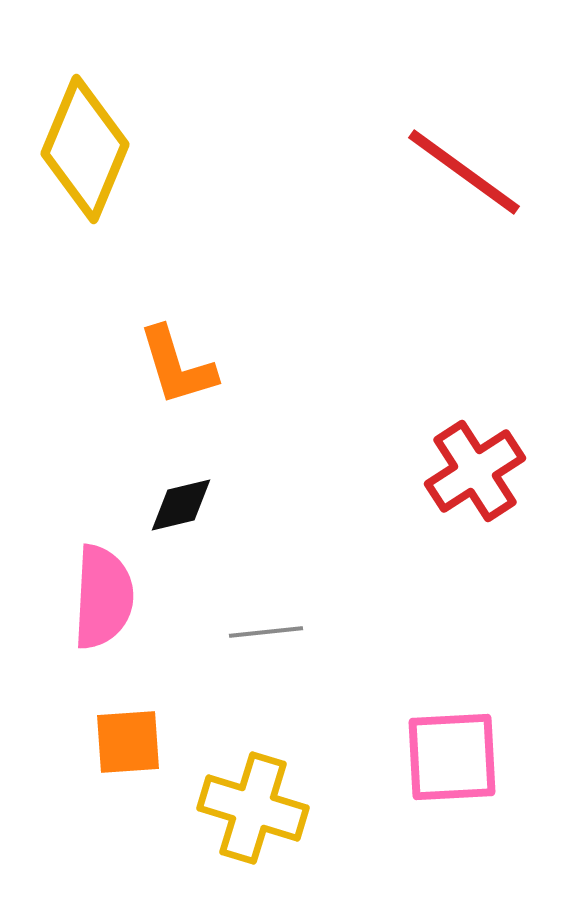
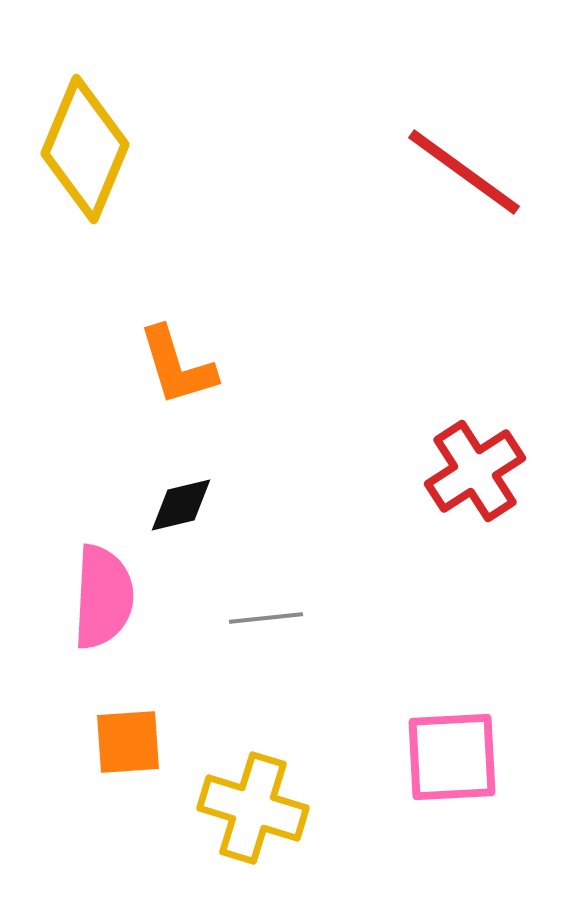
gray line: moved 14 px up
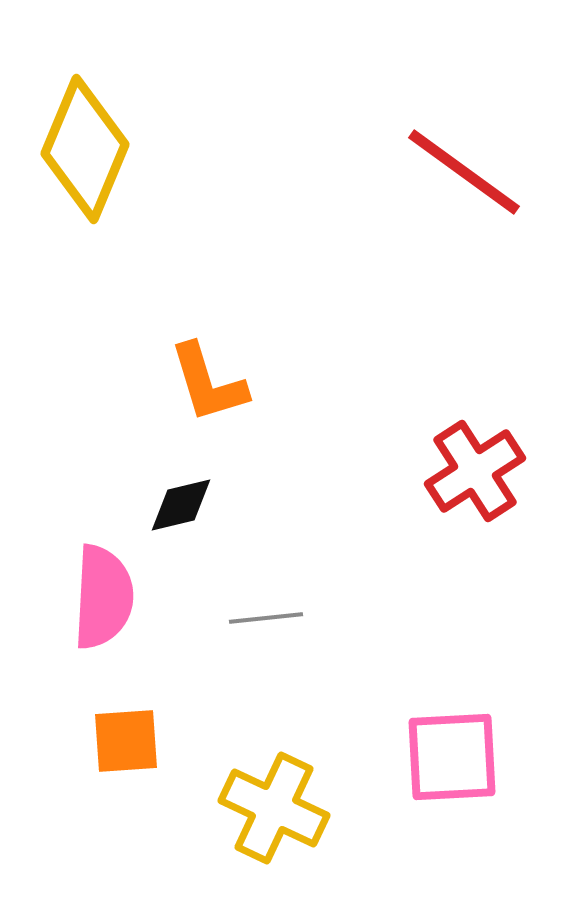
orange L-shape: moved 31 px right, 17 px down
orange square: moved 2 px left, 1 px up
yellow cross: moved 21 px right; rotated 8 degrees clockwise
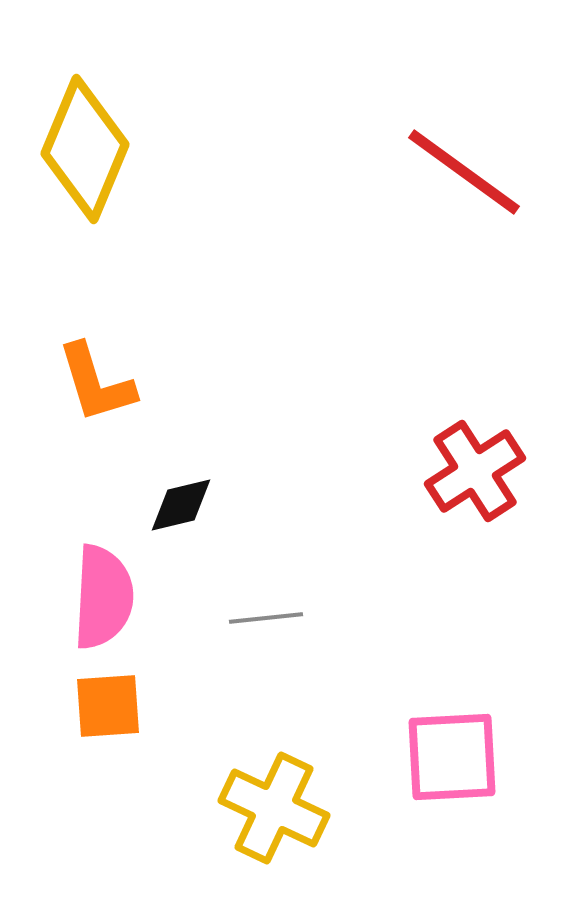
orange L-shape: moved 112 px left
orange square: moved 18 px left, 35 px up
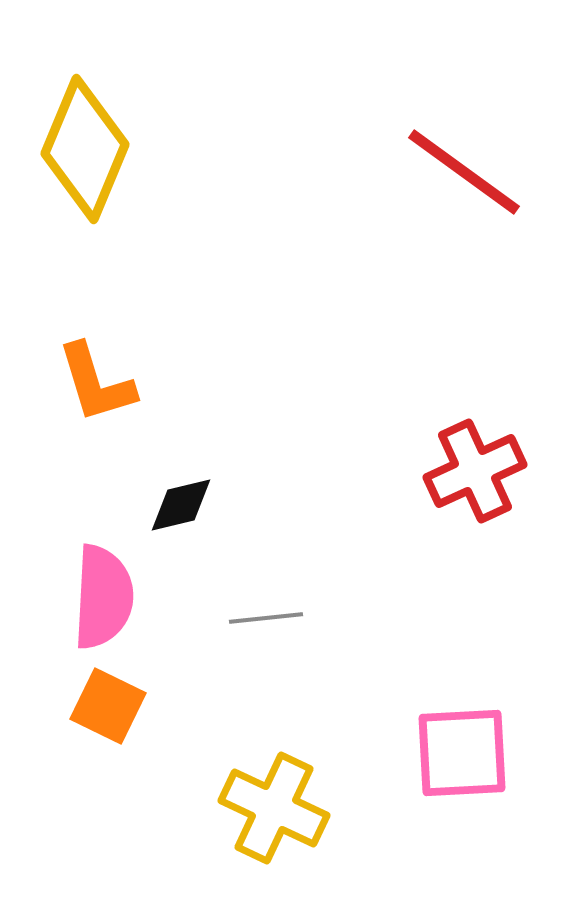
red cross: rotated 8 degrees clockwise
orange square: rotated 30 degrees clockwise
pink square: moved 10 px right, 4 px up
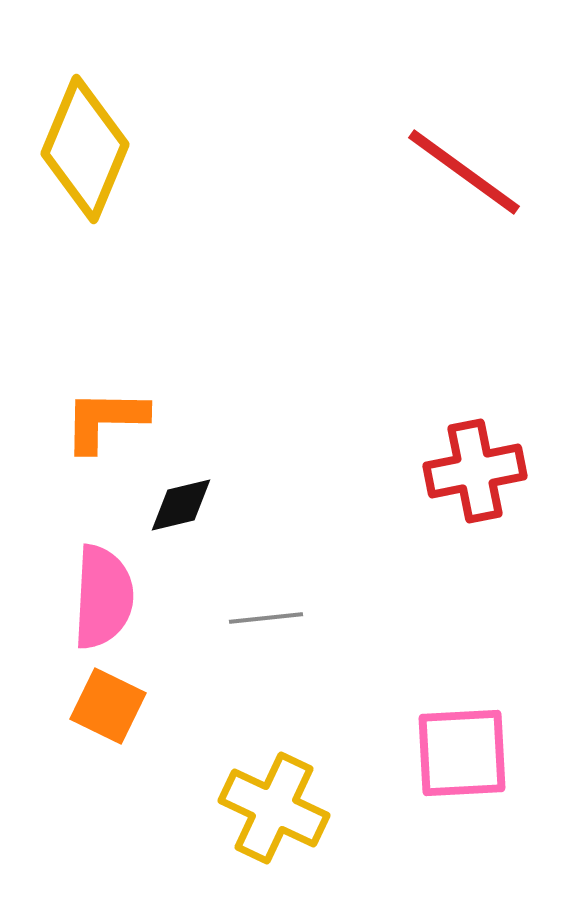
orange L-shape: moved 9 px right, 37 px down; rotated 108 degrees clockwise
red cross: rotated 14 degrees clockwise
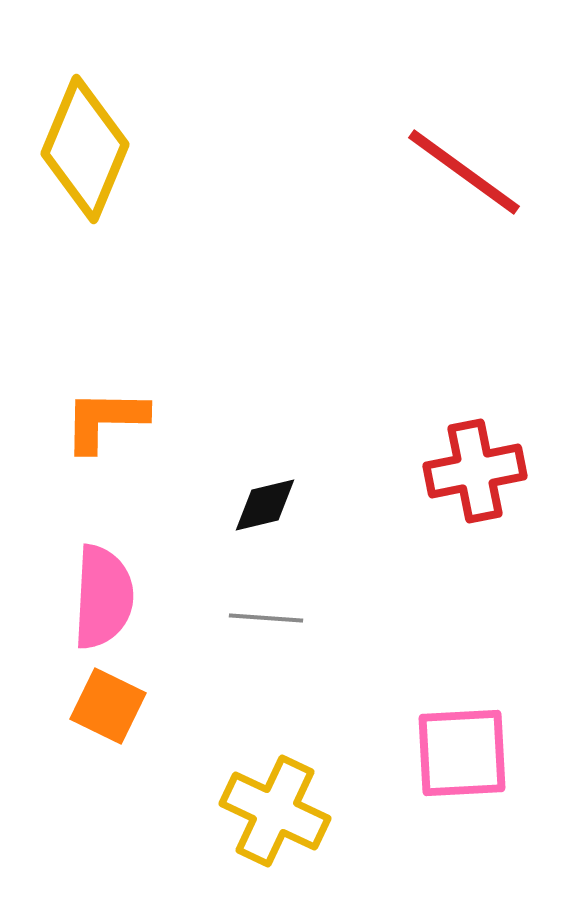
black diamond: moved 84 px right
gray line: rotated 10 degrees clockwise
yellow cross: moved 1 px right, 3 px down
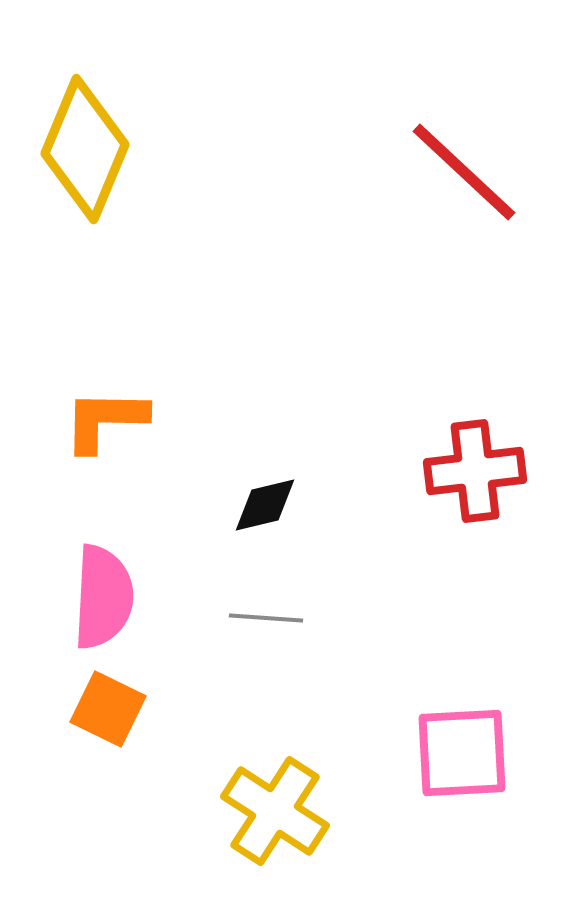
red line: rotated 7 degrees clockwise
red cross: rotated 4 degrees clockwise
orange square: moved 3 px down
yellow cross: rotated 8 degrees clockwise
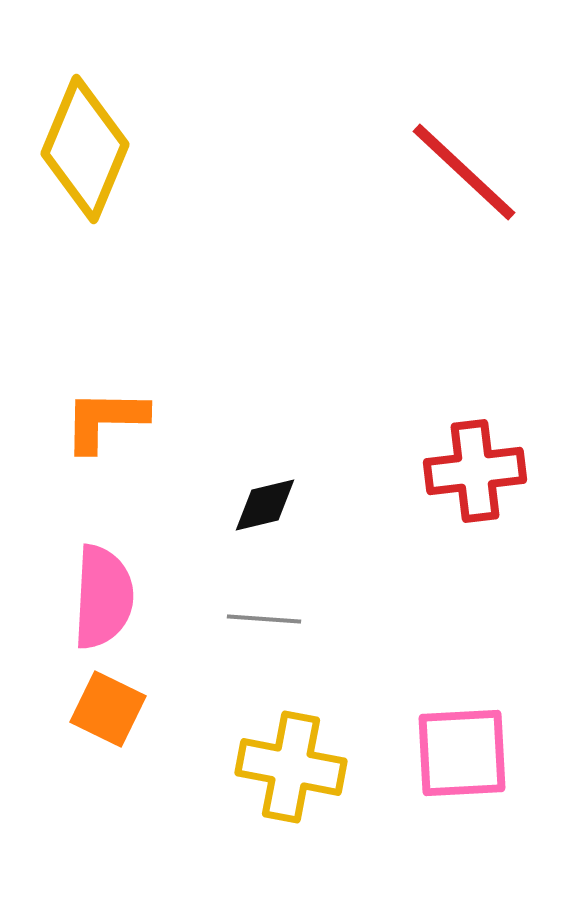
gray line: moved 2 px left, 1 px down
yellow cross: moved 16 px right, 44 px up; rotated 22 degrees counterclockwise
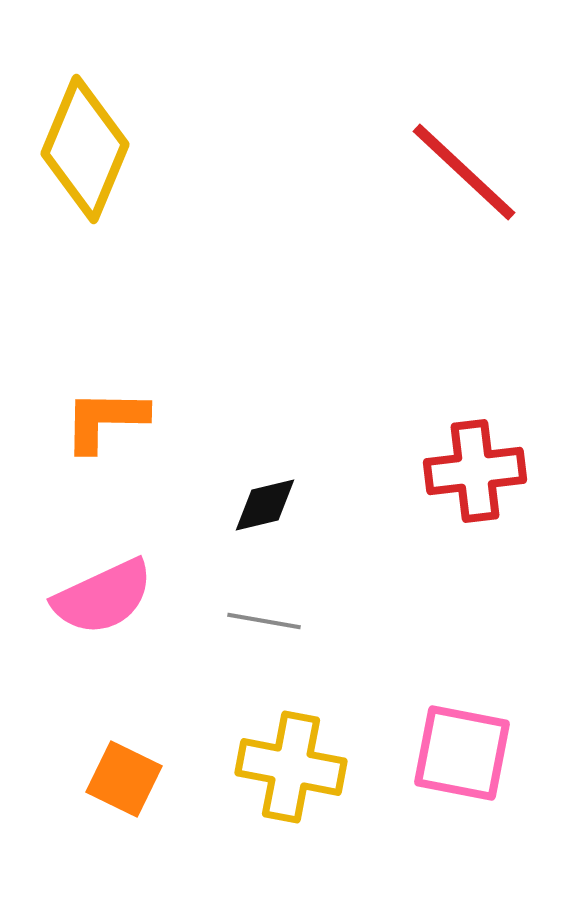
pink semicircle: rotated 62 degrees clockwise
gray line: moved 2 px down; rotated 6 degrees clockwise
orange square: moved 16 px right, 70 px down
pink square: rotated 14 degrees clockwise
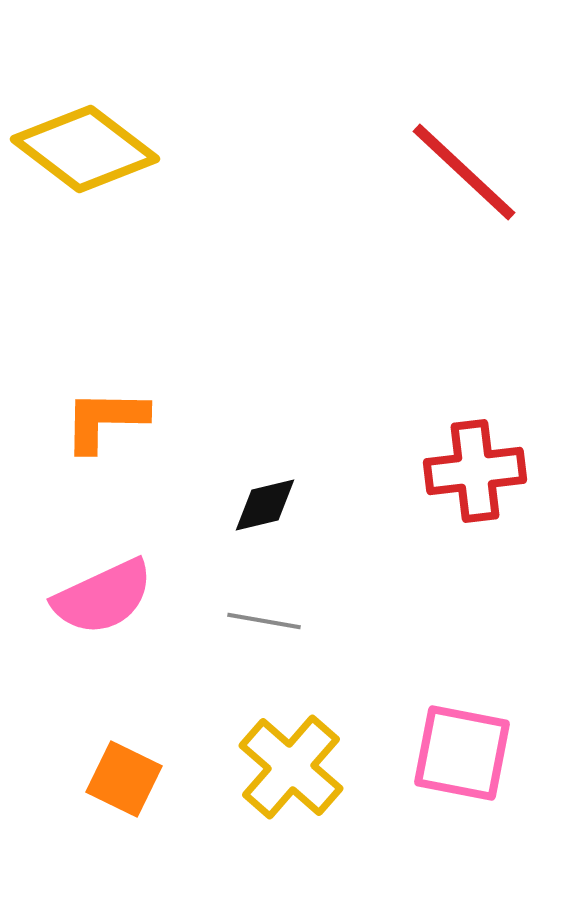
yellow diamond: rotated 75 degrees counterclockwise
yellow cross: rotated 30 degrees clockwise
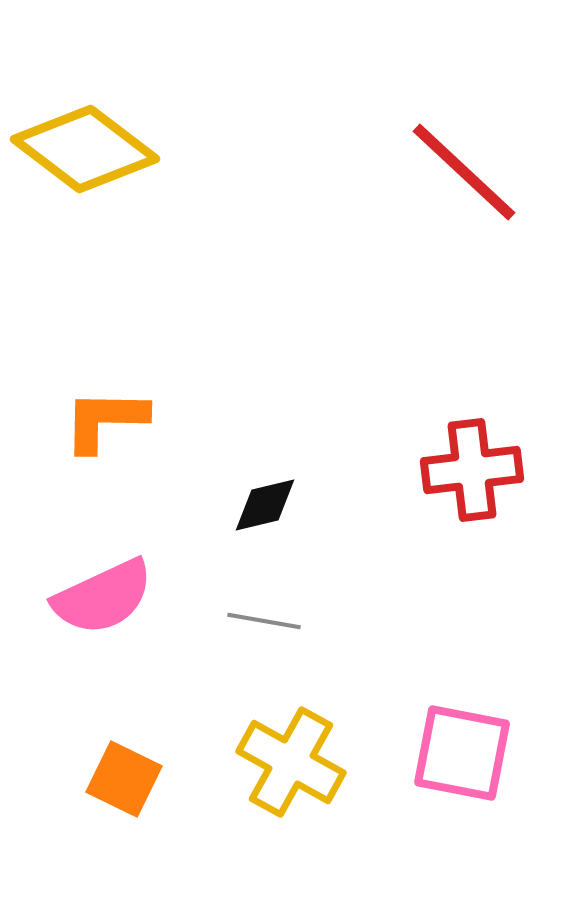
red cross: moved 3 px left, 1 px up
yellow cross: moved 5 px up; rotated 12 degrees counterclockwise
